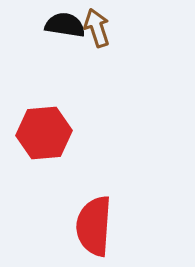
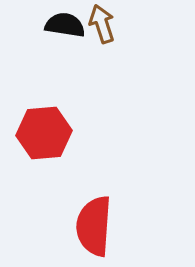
brown arrow: moved 5 px right, 4 px up
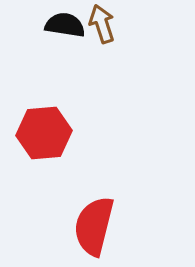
red semicircle: rotated 10 degrees clockwise
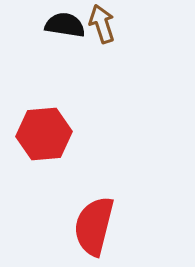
red hexagon: moved 1 px down
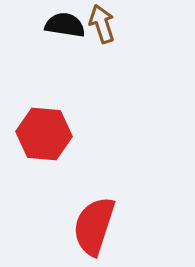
red hexagon: rotated 10 degrees clockwise
red semicircle: rotated 4 degrees clockwise
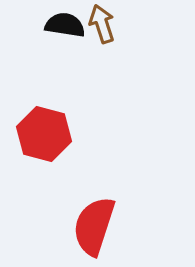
red hexagon: rotated 10 degrees clockwise
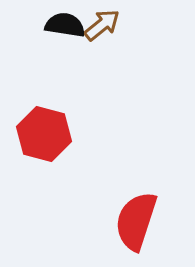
brown arrow: moved 1 px down; rotated 69 degrees clockwise
red semicircle: moved 42 px right, 5 px up
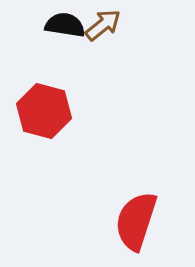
brown arrow: moved 1 px right
red hexagon: moved 23 px up
